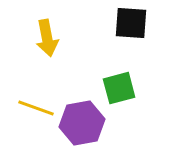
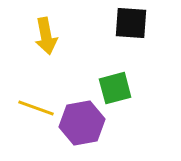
yellow arrow: moved 1 px left, 2 px up
green square: moved 4 px left
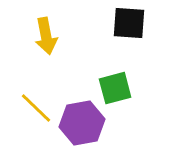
black square: moved 2 px left
yellow line: rotated 24 degrees clockwise
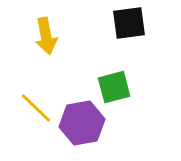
black square: rotated 12 degrees counterclockwise
green square: moved 1 px left, 1 px up
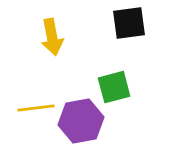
yellow arrow: moved 6 px right, 1 px down
yellow line: rotated 51 degrees counterclockwise
purple hexagon: moved 1 px left, 2 px up
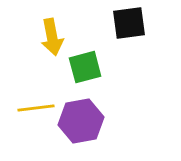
green square: moved 29 px left, 20 px up
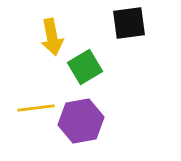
green square: rotated 16 degrees counterclockwise
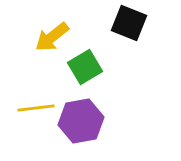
black square: rotated 30 degrees clockwise
yellow arrow: rotated 63 degrees clockwise
